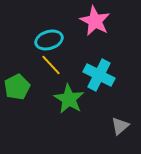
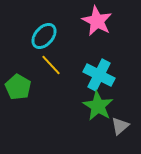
pink star: moved 2 px right
cyan ellipse: moved 5 px left, 4 px up; rotated 32 degrees counterclockwise
green pentagon: moved 1 px right; rotated 15 degrees counterclockwise
green star: moved 29 px right, 7 px down
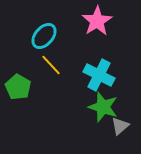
pink star: rotated 12 degrees clockwise
green star: moved 5 px right, 1 px down; rotated 12 degrees counterclockwise
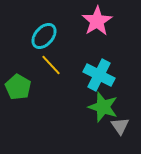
gray triangle: rotated 24 degrees counterclockwise
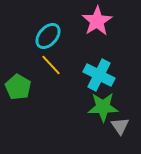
cyan ellipse: moved 4 px right
green star: rotated 20 degrees counterclockwise
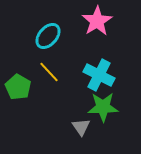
yellow line: moved 2 px left, 7 px down
gray triangle: moved 39 px left, 1 px down
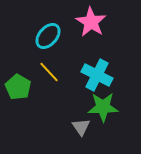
pink star: moved 6 px left, 1 px down; rotated 8 degrees counterclockwise
cyan cross: moved 2 px left
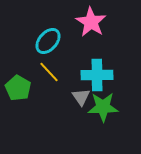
cyan ellipse: moved 5 px down
cyan cross: rotated 28 degrees counterclockwise
green pentagon: moved 1 px down
gray triangle: moved 30 px up
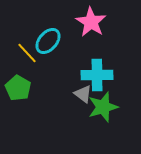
yellow line: moved 22 px left, 19 px up
gray triangle: moved 2 px right, 3 px up; rotated 18 degrees counterclockwise
green star: rotated 16 degrees counterclockwise
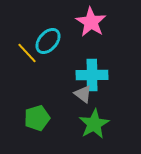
cyan cross: moved 5 px left
green pentagon: moved 19 px right, 30 px down; rotated 25 degrees clockwise
green star: moved 9 px left, 17 px down; rotated 12 degrees counterclockwise
